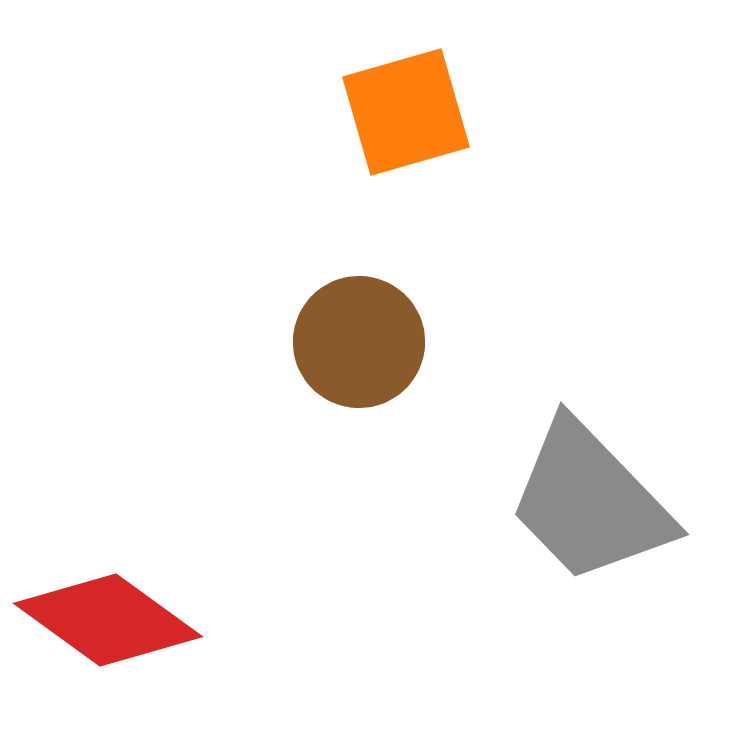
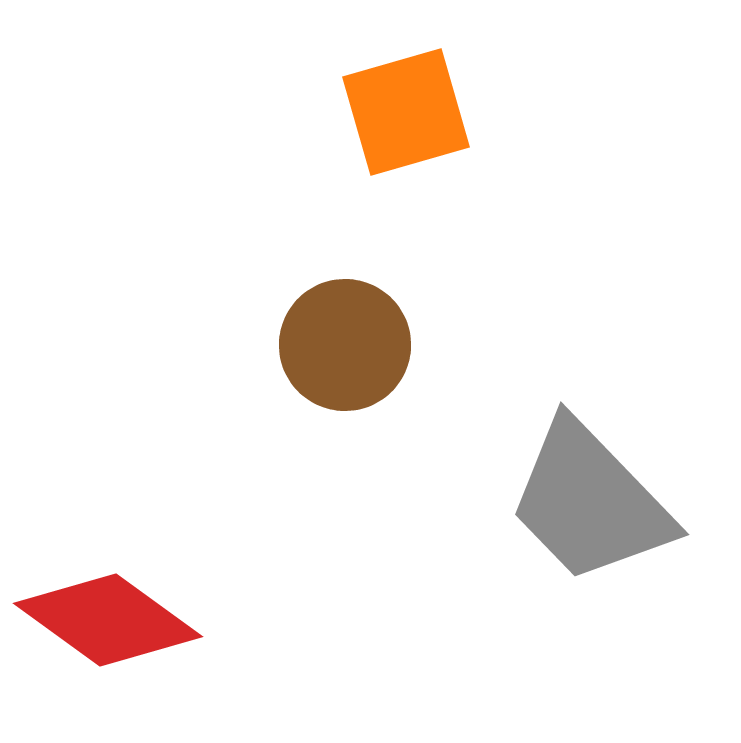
brown circle: moved 14 px left, 3 px down
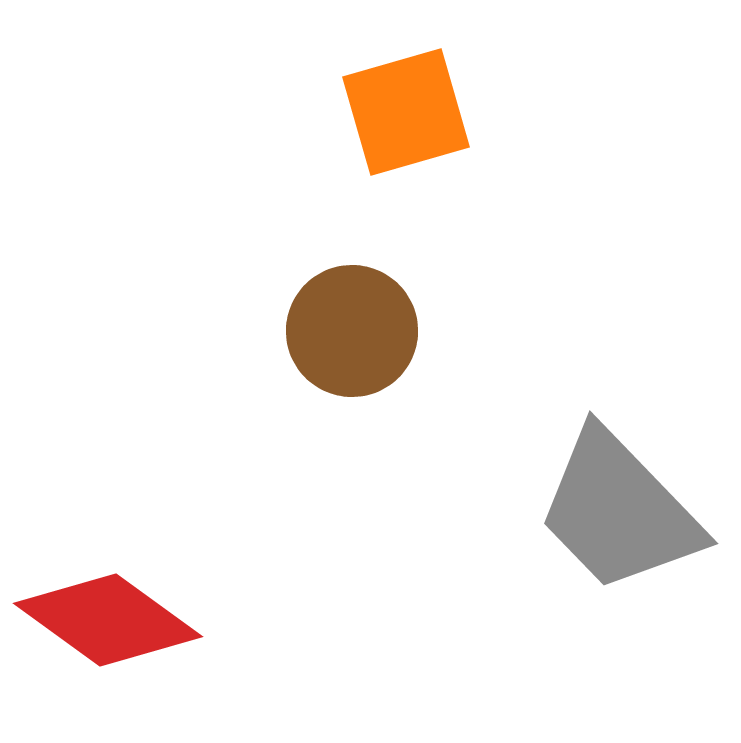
brown circle: moved 7 px right, 14 px up
gray trapezoid: moved 29 px right, 9 px down
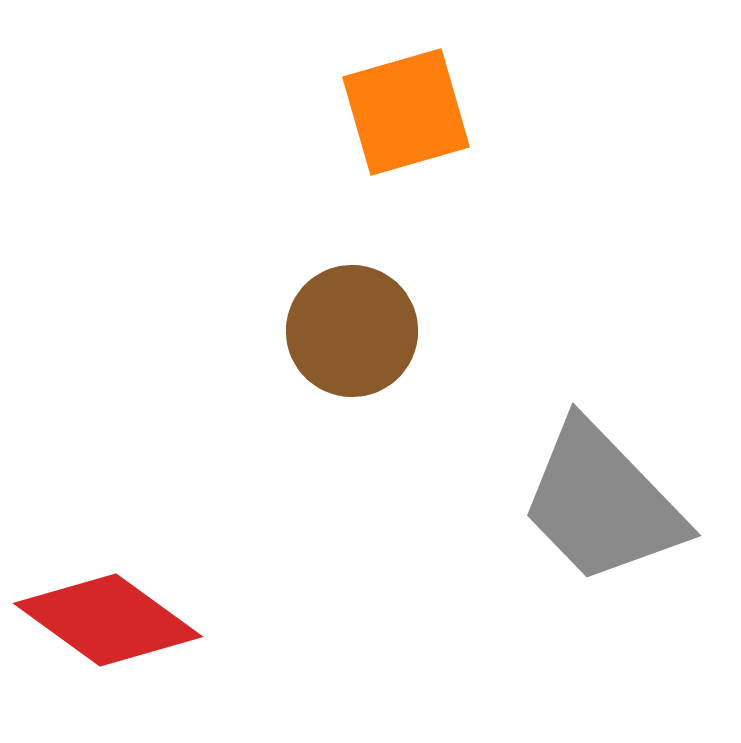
gray trapezoid: moved 17 px left, 8 px up
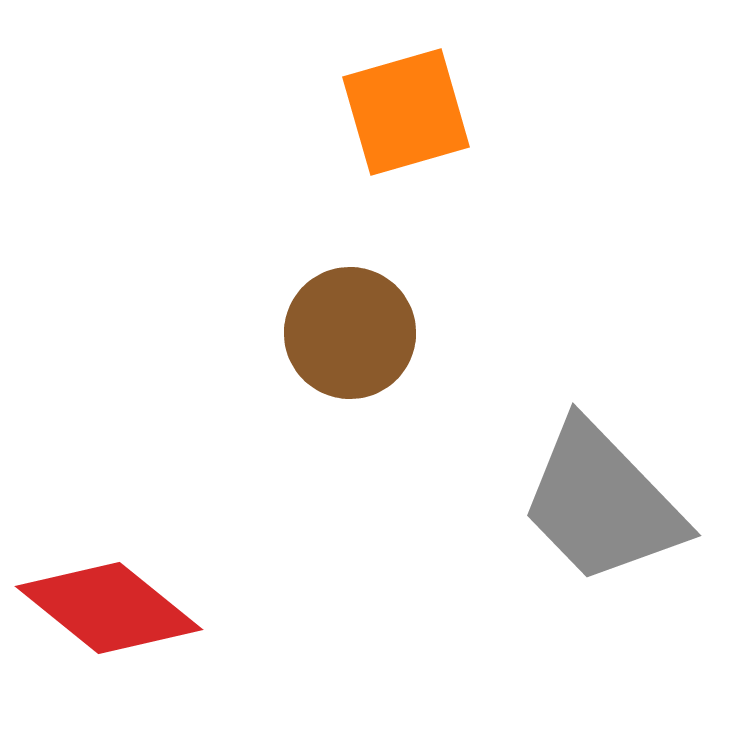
brown circle: moved 2 px left, 2 px down
red diamond: moved 1 px right, 12 px up; rotated 3 degrees clockwise
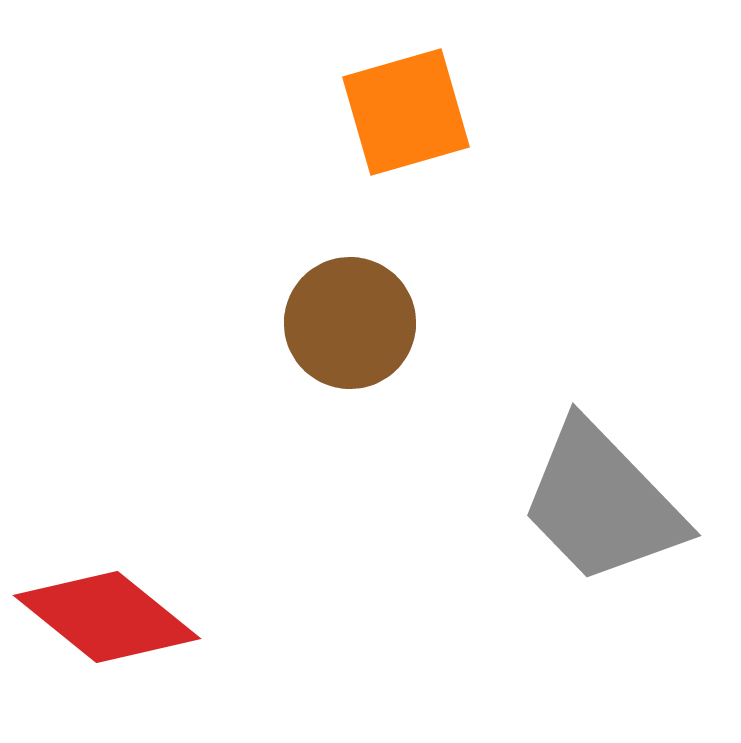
brown circle: moved 10 px up
red diamond: moved 2 px left, 9 px down
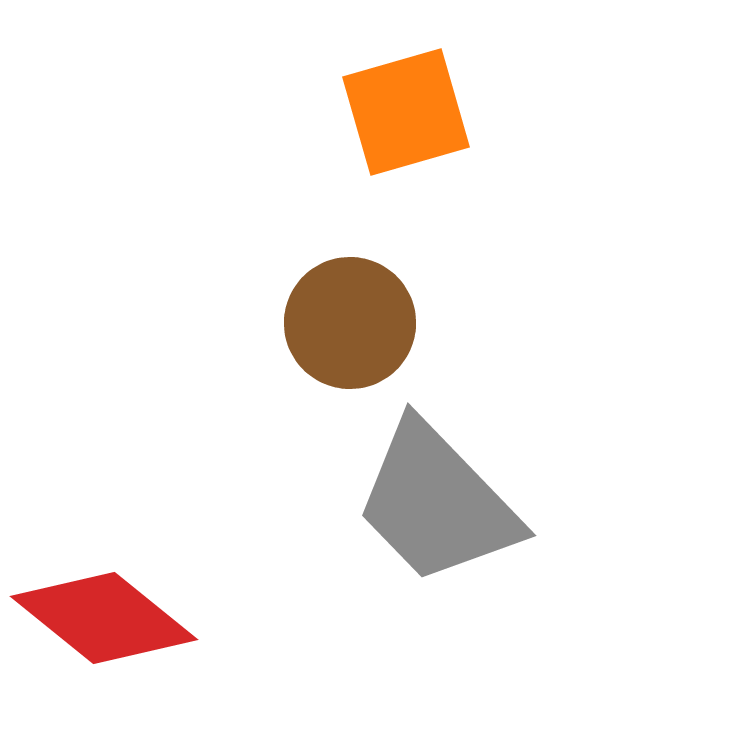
gray trapezoid: moved 165 px left
red diamond: moved 3 px left, 1 px down
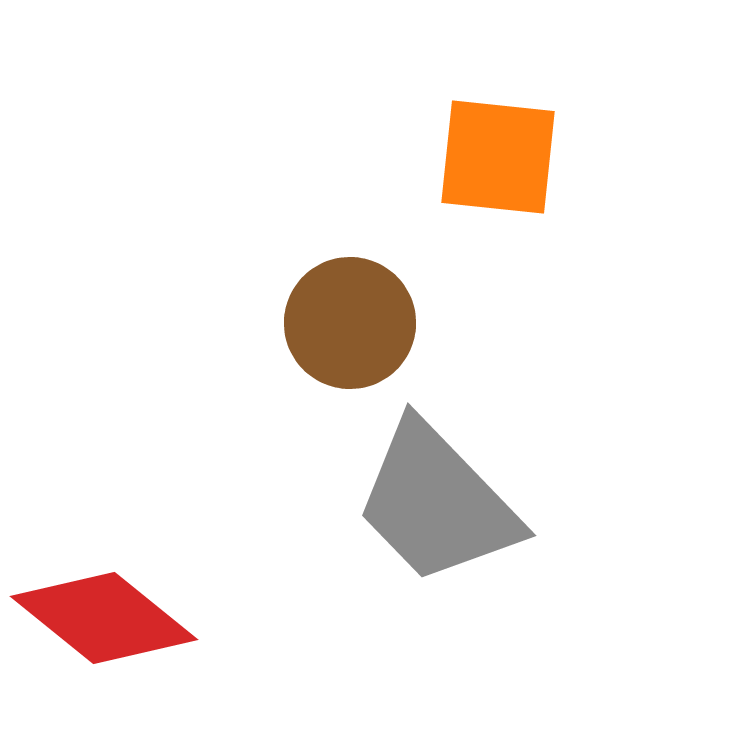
orange square: moved 92 px right, 45 px down; rotated 22 degrees clockwise
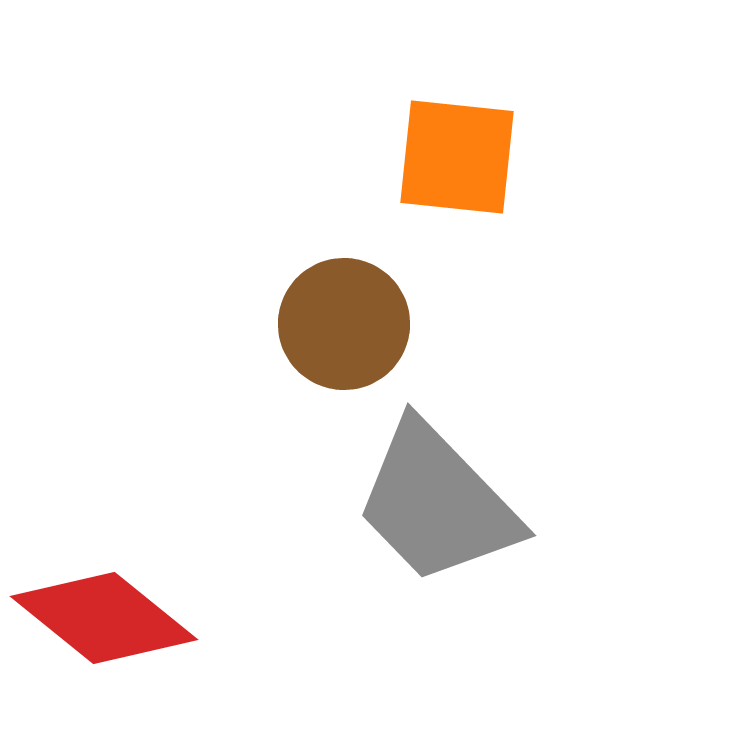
orange square: moved 41 px left
brown circle: moved 6 px left, 1 px down
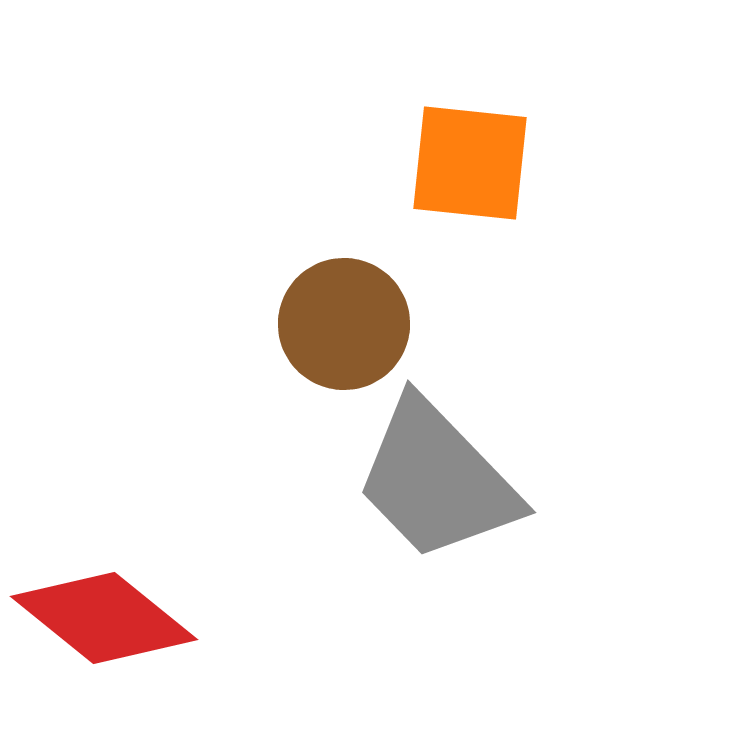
orange square: moved 13 px right, 6 px down
gray trapezoid: moved 23 px up
